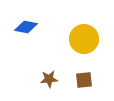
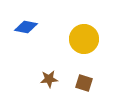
brown square: moved 3 px down; rotated 24 degrees clockwise
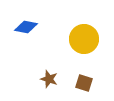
brown star: rotated 24 degrees clockwise
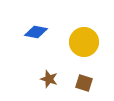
blue diamond: moved 10 px right, 5 px down
yellow circle: moved 3 px down
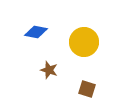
brown star: moved 9 px up
brown square: moved 3 px right, 6 px down
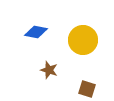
yellow circle: moved 1 px left, 2 px up
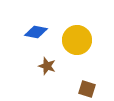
yellow circle: moved 6 px left
brown star: moved 2 px left, 4 px up
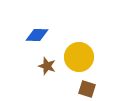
blue diamond: moved 1 px right, 3 px down; rotated 10 degrees counterclockwise
yellow circle: moved 2 px right, 17 px down
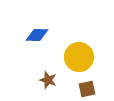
brown star: moved 1 px right, 14 px down
brown square: rotated 30 degrees counterclockwise
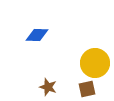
yellow circle: moved 16 px right, 6 px down
brown star: moved 7 px down
